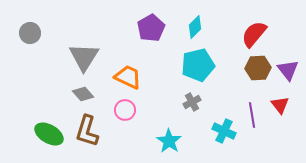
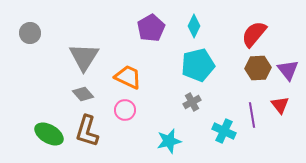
cyan diamond: moved 1 px left, 1 px up; rotated 20 degrees counterclockwise
cyan star: rotated 25 degrees clockwise
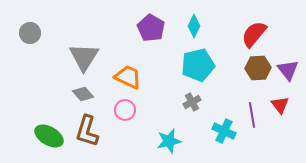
purple pentagon: rotated 12 degrees counterclockwise
green ellipse: moved 2 px down
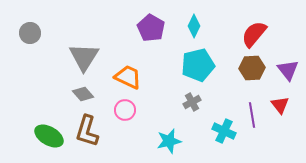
brown hexagon: moved 6 px left
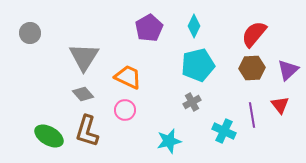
purple pentagon: moved 2 px left; rotated 12 degrees clockwise
purple triangle: rotated 25 degrees clockwise
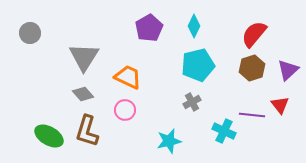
brown hexagon: rotated 15 degrees counterclockwise
purple line: rotated 75 degrees counterclockwise
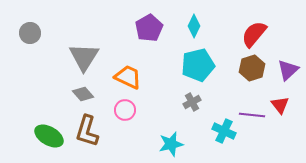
cyan star: moved 2 px right, 3 px down
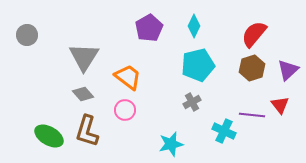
gray circle: moved 3 px left, 2 px down
orange trapezoid: rotated 12 degrees clockwise
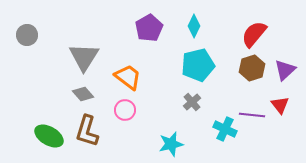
purple triangle: moved 3 px left
gray cross: rotated 12 degrees counterclockwise
cyan cross: moved 1 px right, 2 px up
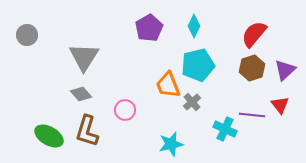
orange trapezoid: moved 40 px right, 8 px down; rotated 148 degrees counterclockwise
gray diamond: moved 2 px left
